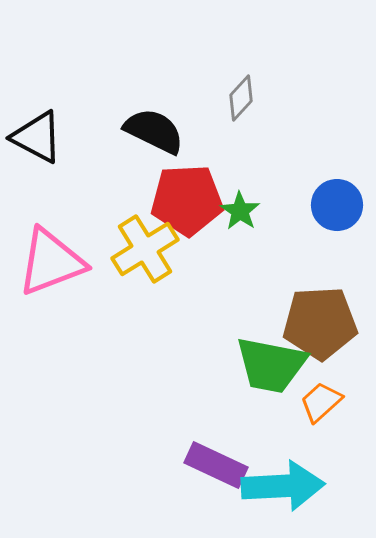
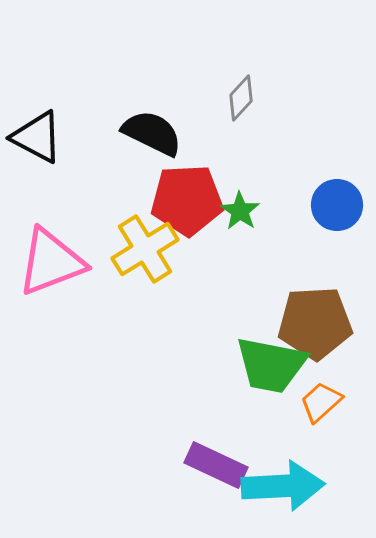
black semicircle: moved 2 px left, 2 px down
brown pentagon: moved 5 px left
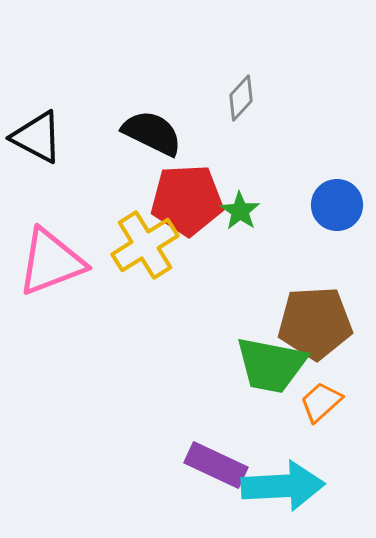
yellow cross: moved 4 px up
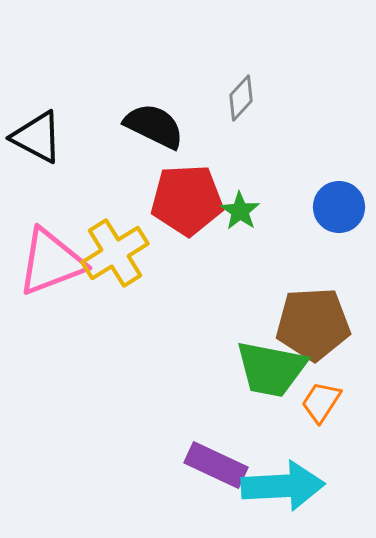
black semicircle: moved 2 px right, 7 px up
blue circle: moved 2 px right, 2 px down
yellow cross: moved 30 px left, 8 px down
brown pentagon: moved 2 px left, 1 px down
green trapezoid: moved 4 px down
orange trapezoid: rotated 15 degrees counterclockwise
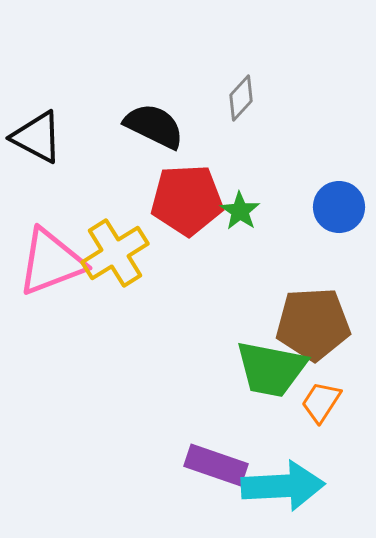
purple rectangle: rotated 6 degrees counterclockwise
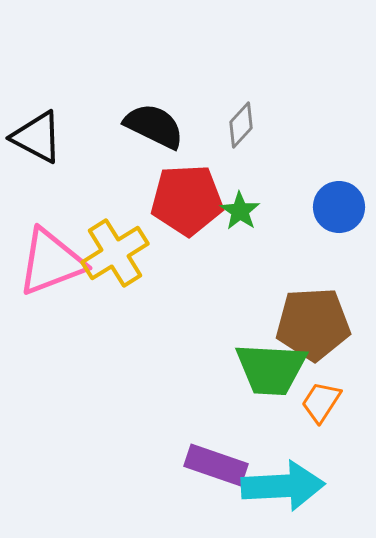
gray diamond: moved 27 px down
green trapezoid: rotated 8 degrees counterclockwise
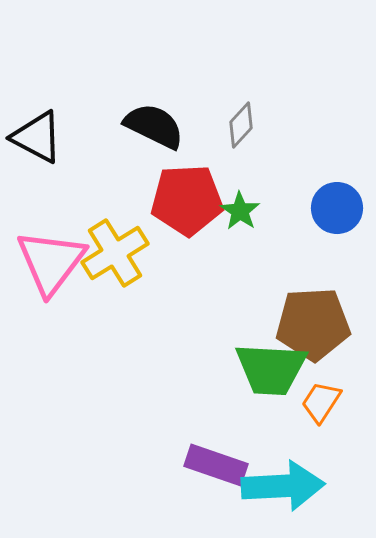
blue circle: moved 2 px left, 1 px down
pink triangle: rotated 32 degrees counterclockwise
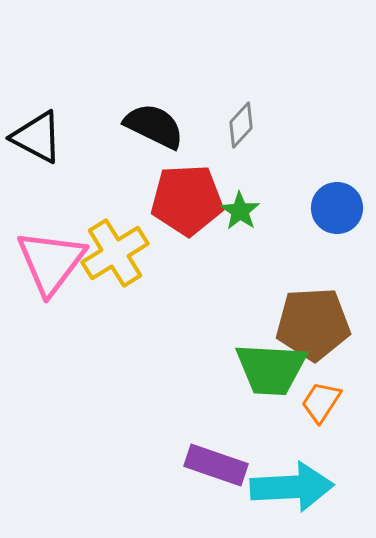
cyan arrow: moved 9 px right, 1 px down
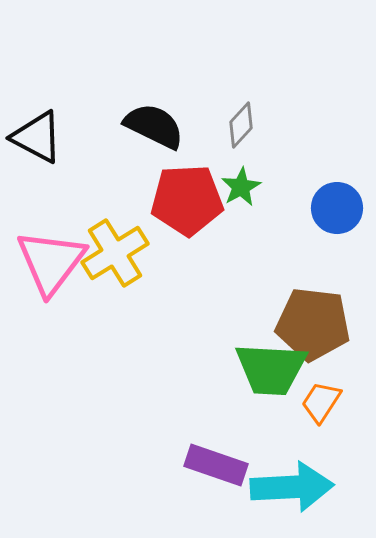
green star: moved 1 px right, 24 px up; rotated 9 degrees clockwise
brown pentagon: rotated 10 degrees clockwise
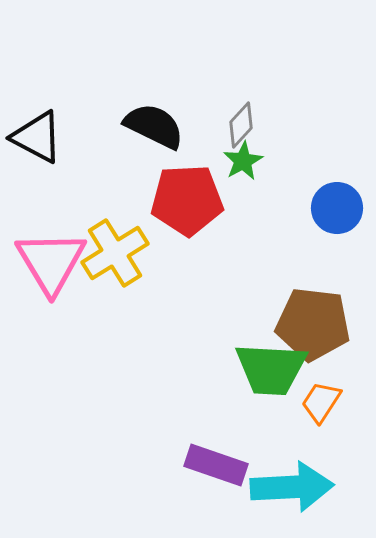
green star: moved 2 px right, 26 px up
pink triangle: rotated 8 degrees counterclockwise
